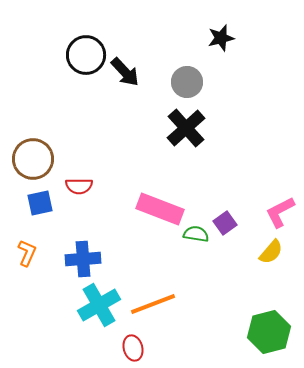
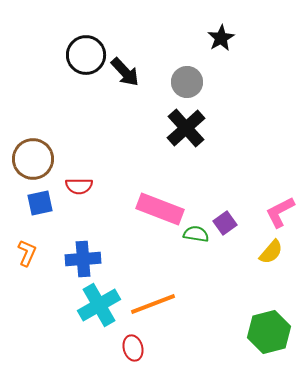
black star: rotated 16 degrees counterclockwise
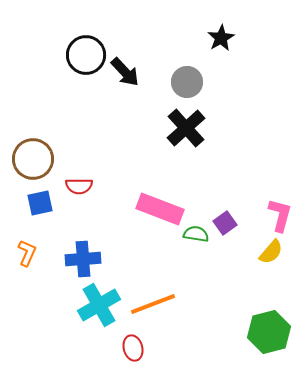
pink L-shape: moved 3 px down; rotated 132 degrees clockwise
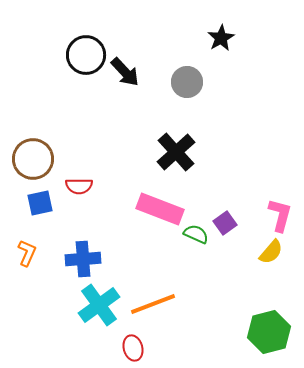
black cross: moved 10 px left, 24 px down
green semicircle: rotated 15 degrees clockwise
cyan cross: rotated 6 degrees counterclockwise
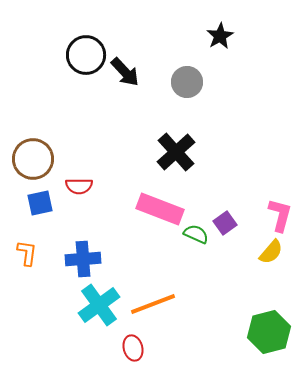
black star: moved 1 px left, 2 px up
orange L-shape: rotated 16 degrees counterclockwise
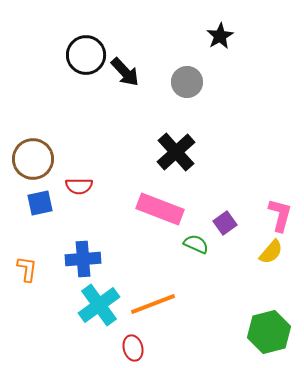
green semicircle: moved 10 px down
orange L-shape: moved 16 px down
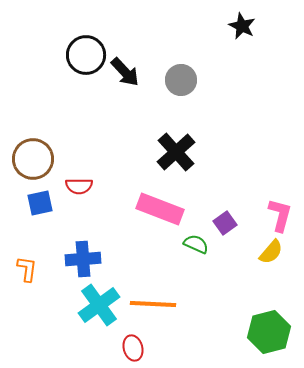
black star: moved 22 px right, 10 px up; rotated 16 degrees counterclockwise
gray circle: moved 6 px left, 2 px up
orange line: rotated 24 degrees clockwise
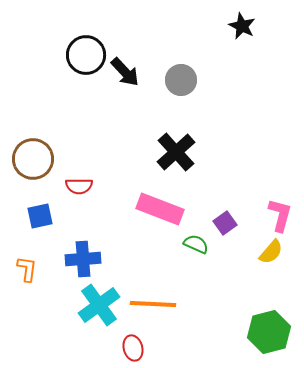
blue square: moved 13 px down
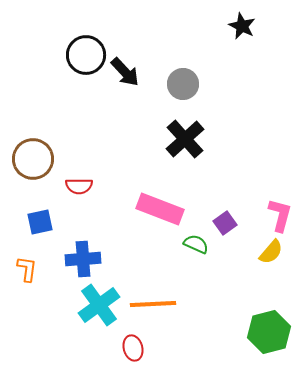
gray circle: moved 2 px right, 4 px down
black cross: moved 9 px right, 13 px up
blue square: moved 6 px down
orange line: rotated 6 degrees counterclockwise
